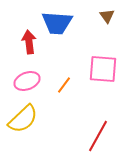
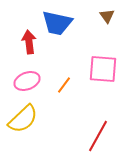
blue trapezoid: rotated 8 degrees clockwise
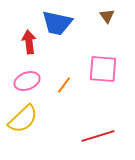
red line: rotated 44 degrees clockwise
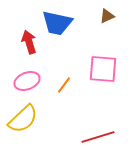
brown triangle: rotated 42 degrees clockwise
red arrow: rotated 10 degrees counterclockwise
red line: moved 1 px down
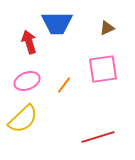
brown triangle: moved 12 px down
blue trapezoid: rotated 12 degrees counterclockwise
pink square: rotated 12 degrees counterclockwise
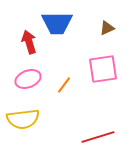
pink ellipse: moved 1 px right, 2 px up
yellow semicircle: rotated 36 degrees clockwise
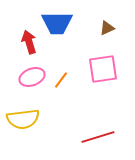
pink ellipse: moved 4 px right, 2 px up
orange line: moved 3 px left, 5 px up
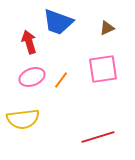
blue trapezoid: moved 1 px right, 1 px up; rotated 20 degrees clockwise
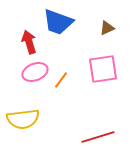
pink ellipse: moved 3 px right, 5 px up
